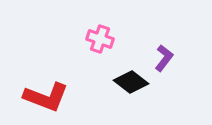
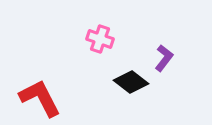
red L-shape: moved 6 px left, 1 px down; rotated 138 degrees counterclockwise
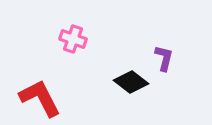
pink cross: moved 27 px left
purple L-shape: rotated 24 degrees counterclockwise
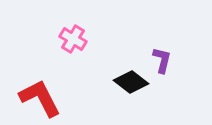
pink cross: rotated 12 degrees clockwise
purple L-shape: moved 2 px left, 2 px down
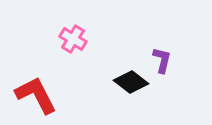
red L-shape: moved 4 px left, 3 px up
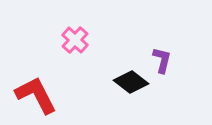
pink cross: moved 2 px right, 1 px down; rotated 12 degrees clockwise
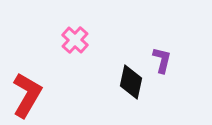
black diamond: rotated 64 degrees clockwise
red L-shape: moved 9 px left; rotated 57 degrees clockwise
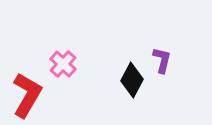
pink cross: moved 12 px left, 24 px down
black diamond: moved 1 px right, 2 px up; rotated 16 degrees clockwise
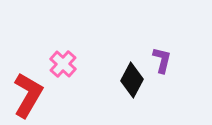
red L-shape: moved 1 px right
